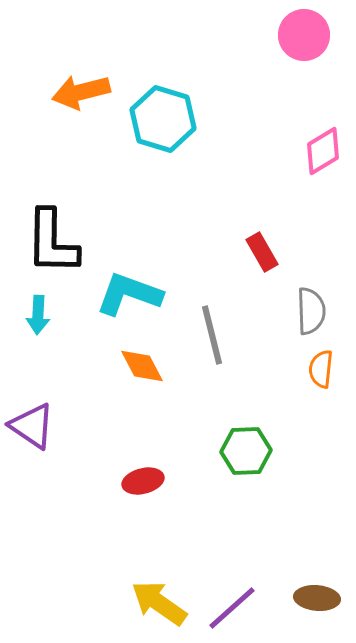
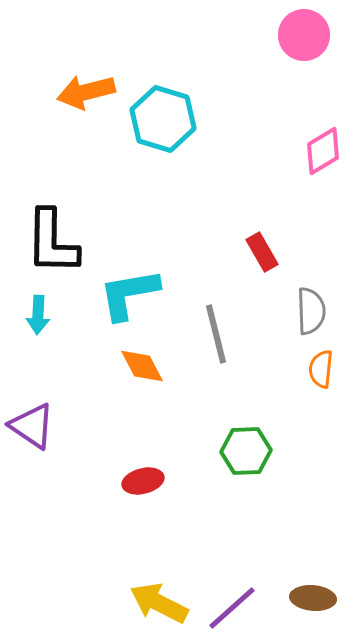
orange arrow: moved 5 px right
cyan L-shape: rotated 30 degrees counterclockwise
gray line: moved 4 px right, 1 px up
brown ellipse: moved 4 px left
yellow arrow: rotated 8 degrees counterclockwise
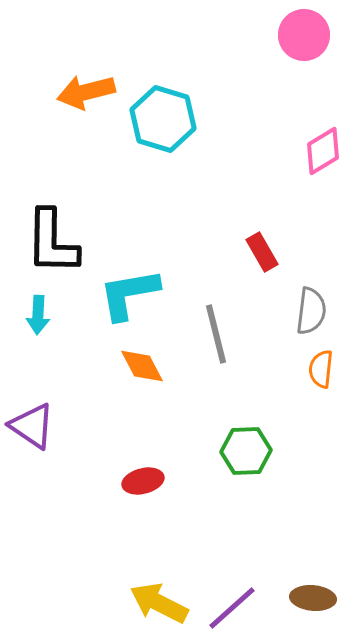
gray semicircle: rotated 9 degrees clockwise
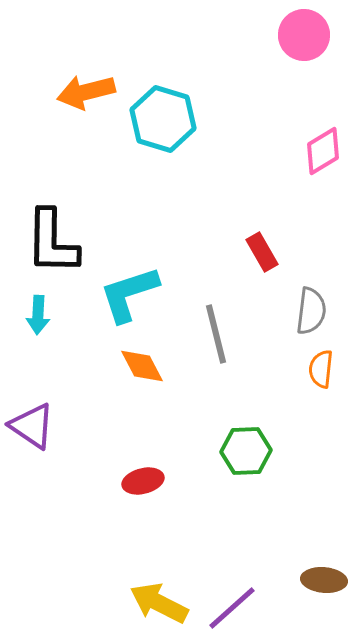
cyan L-shape: rotated 8 degrees counterclockwise
brown ellipse: moved 11 px right, 18 px up
